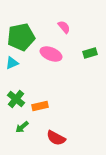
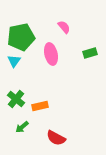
pink ellipse: rotated 55 degrees clockwise
cyan triangle: moved 2 px right, 2 px up; rotated 32 degrees counterclockwise
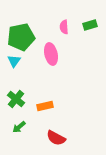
pink semicircle: rotated 144 degrees counterclockwise
green rectangle: moved 28 px up
orange rectangle: moved 5 px right
green arrow: moved 3 px left
